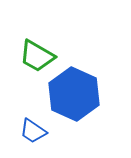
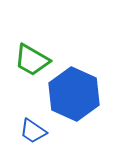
green trapezoid: moved 5 px left, 4 px down
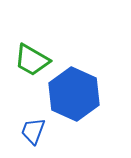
blue trapezoid: rotated 76 degrees clockwise
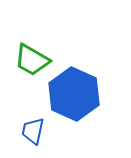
blue trapezoid: rotated 8 degrees counterclockwise
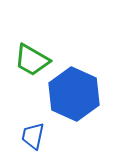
blue trapezoid: moved 5 px down
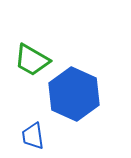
blue trapezoid: rotated 20 degrees counterclockwise
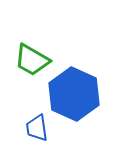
blue trapezoid: moved 4 px right, 8 px up
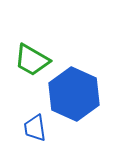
blue trapezoid: moved 2 px left
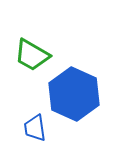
green trapezoid: moved 5 px up
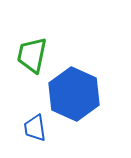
green trapezoid: rotated 72 degrees clockwise
